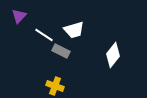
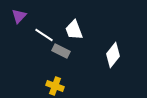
white trapezoid: rotated 85 degrees clockwise
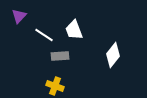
gray rectangle: moved 1 px left, 5 px down; rotated 30 degrees counterclockwise
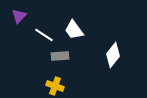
white trapezoid: rotated 15 degrees counterclockwise
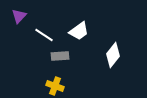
white trapezoid: moved 5 px right, 1 px down; rotated 90 degrees counterclockwise
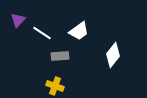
purple triangle: moved 1 px left, 4 px down
white line: moved 2 px left, 2 px up
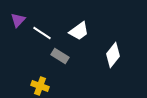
gray rectangle: rotated 36 degrees clockwise
yellow cross: moved 15 px left
